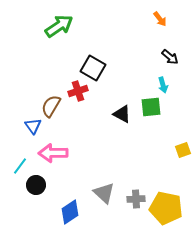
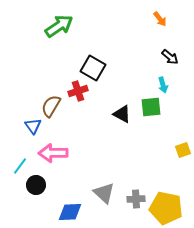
blue diamond: rotated 30 degrees clockwise
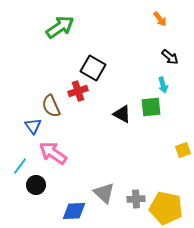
green arrow: moved 1 px right, 1 px down
brown semicircle: rotated 55 degrees counterclockwise
pink arrow: rotated 36 degrees clockwise
blue diamond: moved 4 px right, 1 px up
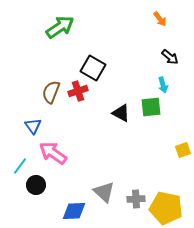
brown semicircle: moved 14 px up; rotated 45 degrees clockwise
black triangle: moved 1 px left, 1 px up
gray triangle: moved 1 px up
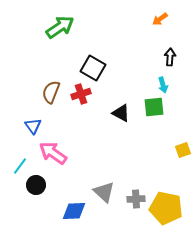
orange arrow: rotated 91 degrees clockwise
black arrow: rotated 126 degrees counterclockwise
red cross: moved 3 px right, 3 px down
green square: moved 3 px right
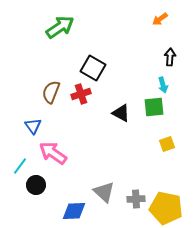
yellow square: moved 16 px left, 6 px up
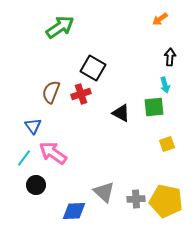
cyan arrow: moved 2 px right
cyan line: moved 4 px right, 8 px up
yellow pentagon: moved 7 px up
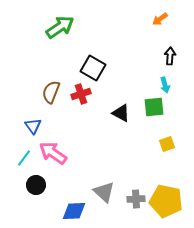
black arrow: moved 1 px up
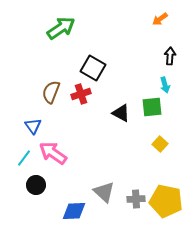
green arrow: moved 1 px right, 1 px down
green square: moved 2 px left
yellow square: moved 7 px left; rotated 28 degrees counterclockwise
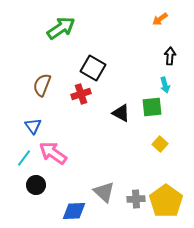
brown semicircle: moved 9 px left, 7 px up
yellow pentagon: rotated 24 degrees clockwise
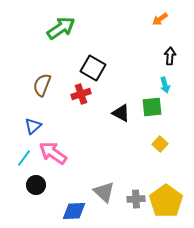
blue triangle: rotated 24 degrees clockwise
